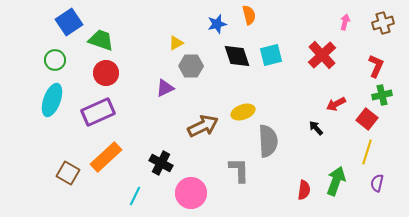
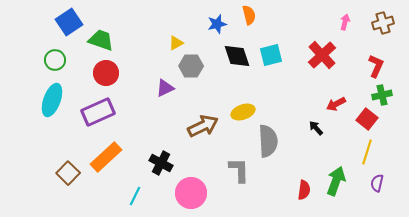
brown square: rotated 15 degrees clockwise
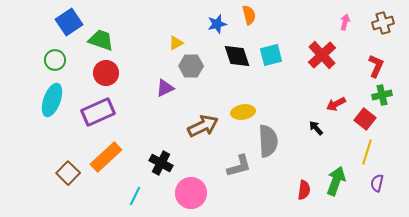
yellow ellipse: rotated 10 degrees clockwise
red square: moved 2 px left
gray L-shape: moved 4 px up; rotated 76 degrees clockwise
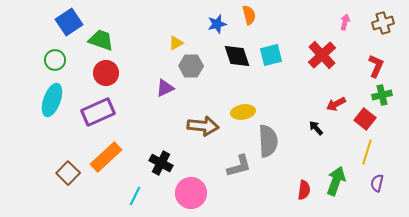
brown arrow: rotated 32 degrees clockwise
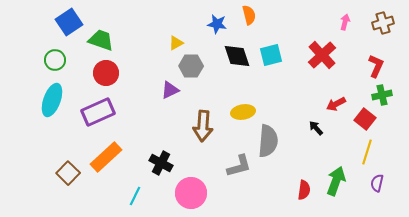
blue star: rotated 24 degrees clockwise
purple triangle: moved 5 px right, 2 px down
brown arrow: rotated 88 degrees clockwise
gray semicircle: rotated 8 degrees clockwise
